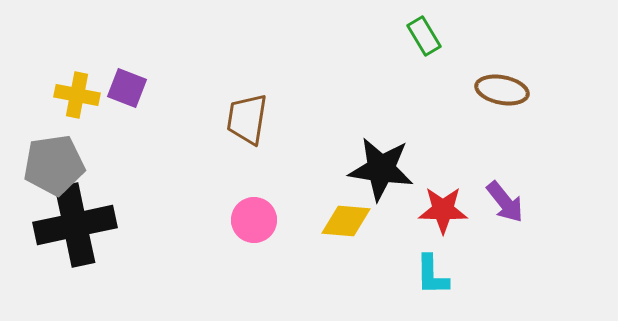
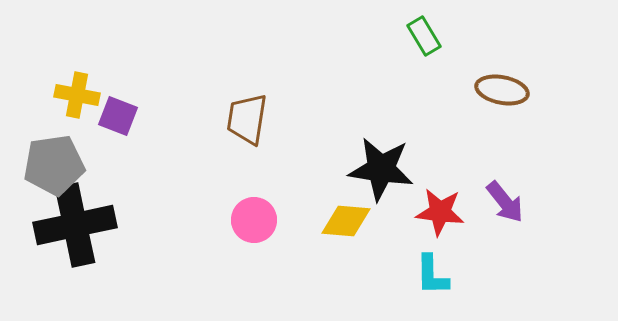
purple square: moved 9 px left, 28 px down
red star: moved 3 px left, 2 px down; rotated 6 degrees clockwise
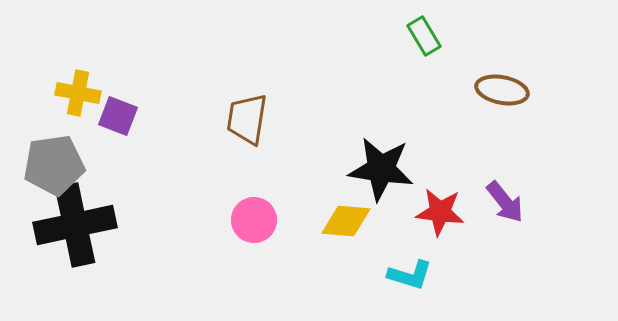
yellow cross: moved 1 px right, 2 px up
cyan L-shape: moved 22 px left; rotated 72 degrees counterclockwise
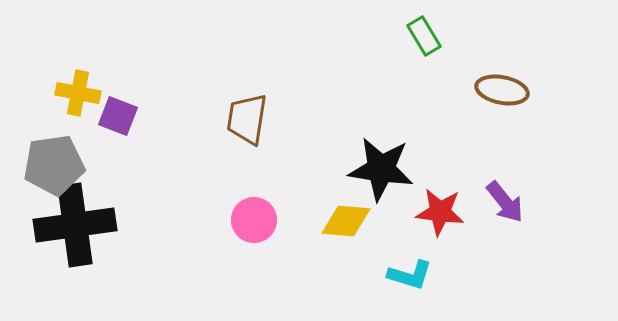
black cross: rotated 4 degrees clockwise
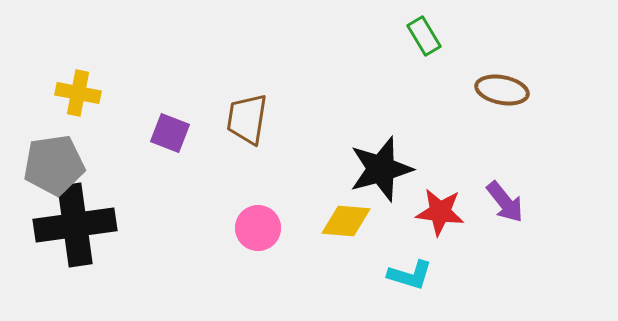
purple square: moved 52 px right, 17 px down
black star: rotated 24 degrees counterclockwise
pink circle: moved 4 px right, 8 px down
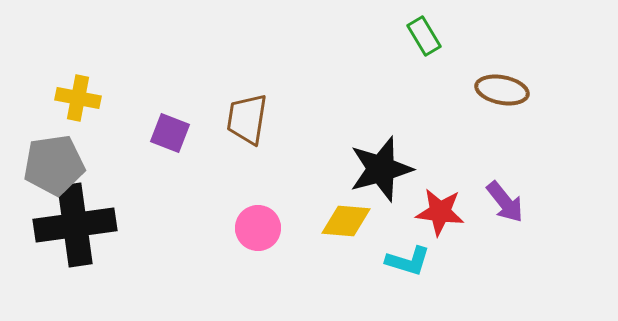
yellow cross: moved 5 px down
cyan L-shape: moved 2 px left, 14 px up
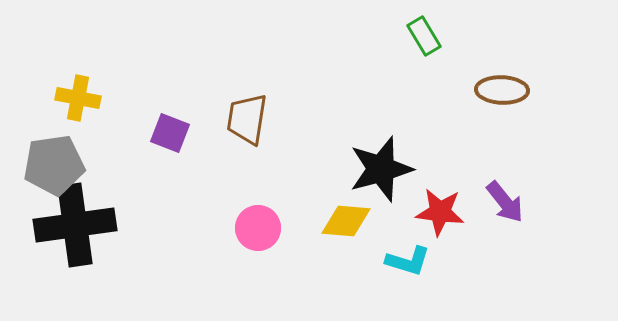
brown ellipse: rotated 9 degrees counterclockwise
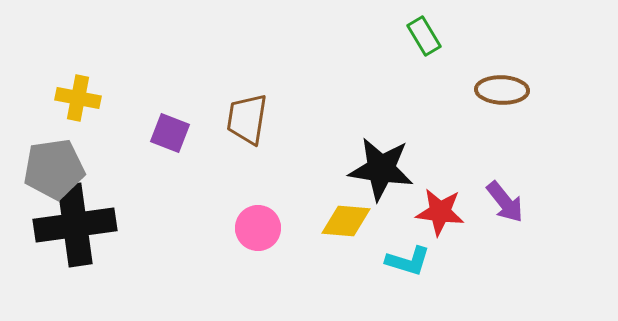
gray pentagon: moved 4 px down
black star: rotated 24 degrees clockwise
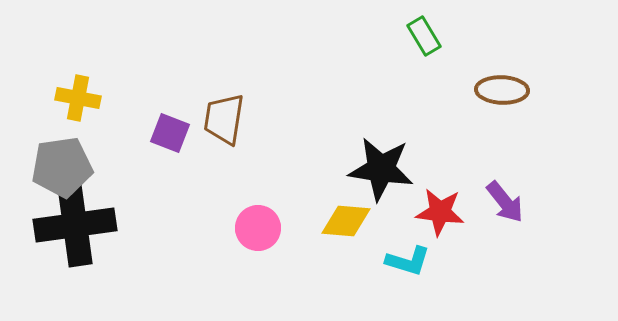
brown trapezoid: moved 23 px left
gray pentagon: moved 8 px right, 2 px up
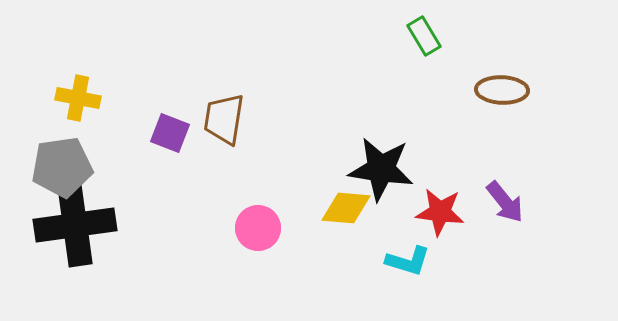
yellow diamond: moved 13 px up
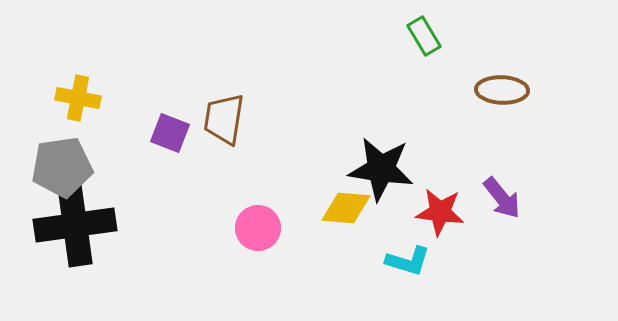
purple arrow: moved 3 px left, 4 px up
